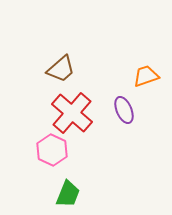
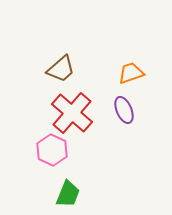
orange trapezoid: moved 15 px left, 3 px up
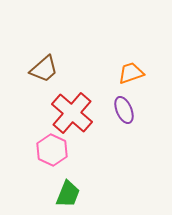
brown trapezoid: moved 17 px left
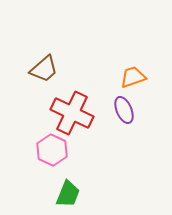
orange trapezoid: moved 2 px right, 4 px down
red cross: rotated 15 degrees counterclockwise
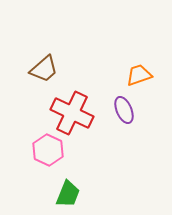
orange trapezoid: moved 6 px right, 2 px up
pink hexagon: moved 4 px left
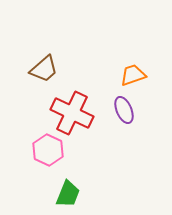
orange trapezoid: moved 6 px left
